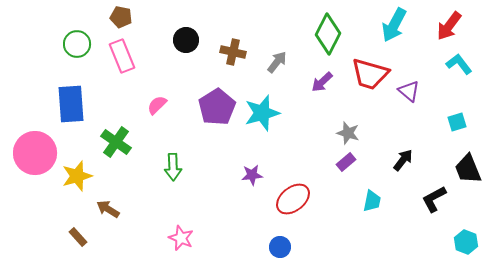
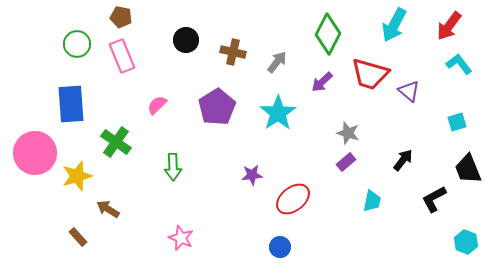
cyan star: moved 16 px right; rotated 18 degrees counterclockwise
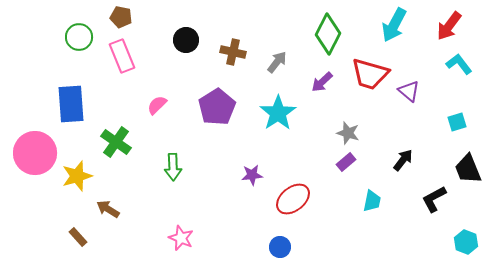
green circle: moved 2 px right, 7 px up
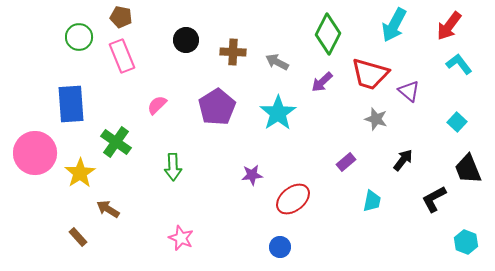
brown cross: rotated 10 degrees counterclockwise
gray arrow: rotated 100 degrees counterclockwise
cyan square: rotated 30 degrees counterclockwise
gray star: moved 28 px right, 14 px up
yellow star: moved 3 px right, 3 px up; rotated 16 degrees counterclockwise
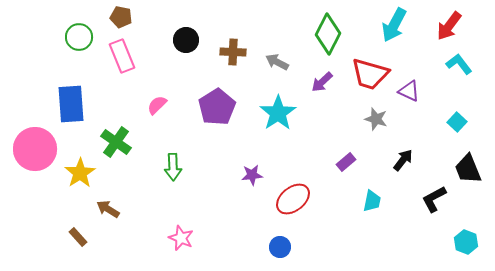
purple triangle: rotated 15 degrees counterclockwise
pink circle: moved 4 px up
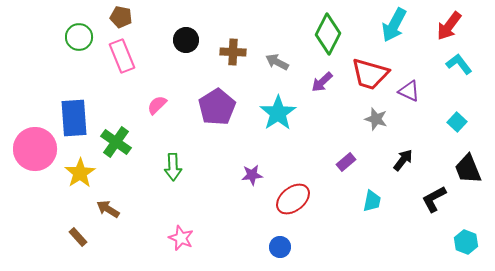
blue rectangle: moved 3 px right, 14 px down
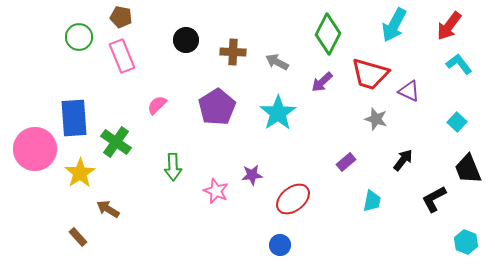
pink star: moved 35 px right, 47 px up
blue circle: moved 2 px up
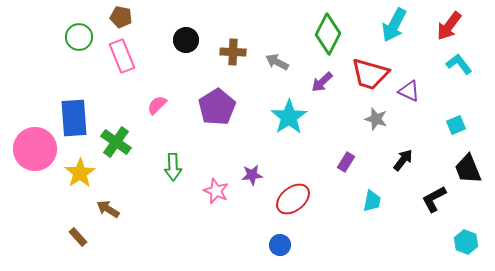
cyan star: moved 11 px right, 4 px down
cyan square: moved 1 px left, 3 px down; rotated 24 degrees clockwise
purple rectangle: rotated 18 degrees counterclockwise
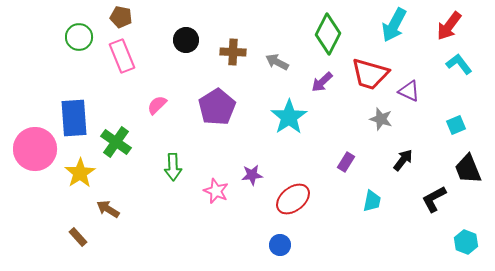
gray star: moved 5 px right
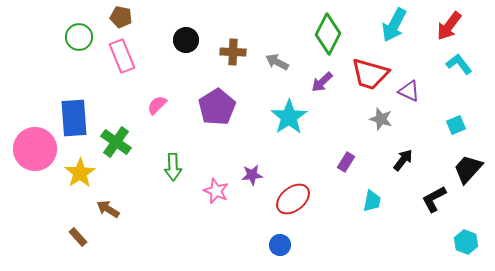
black trapezoid: rotated 64 degrees clockwise
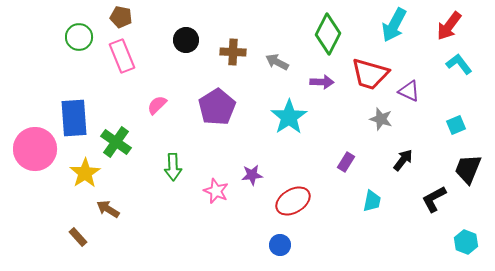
purple arrow: rotated 135 degrees counterclockwise
black trapezoid: rotated 20 degrees counterclockwise
yellow star: moved 5 px right
red ellipse: moved 2 px down; rotated 8 degrees clockwise
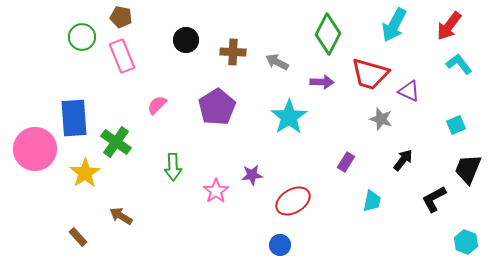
green circle: moved 3 px right
pink star: rotated 15 degrees clockwise
brown arrow: moved 13 px right, 7 px down
